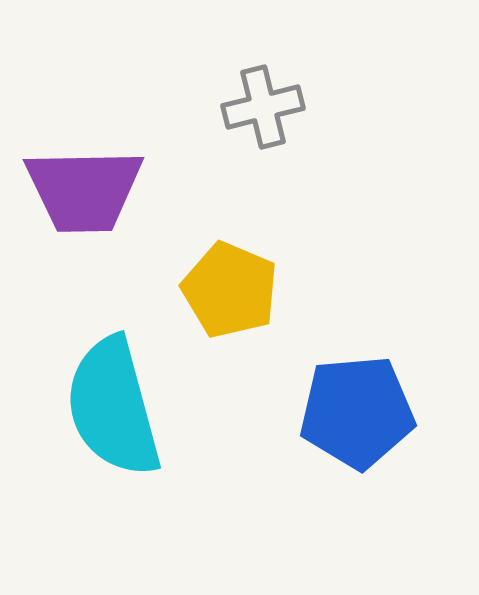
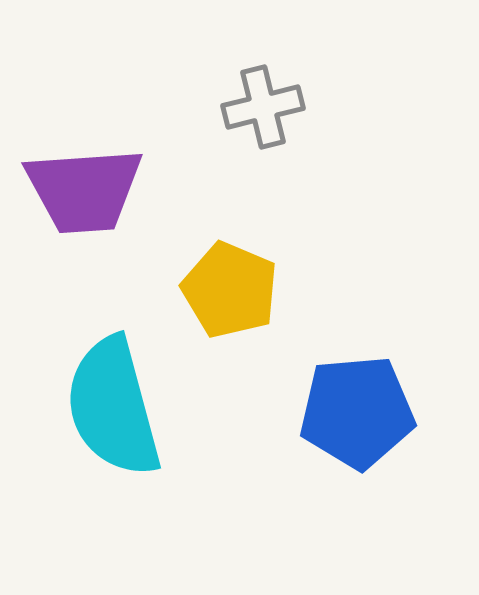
purple trapezoid: rotated 3 degrees counterclockwise
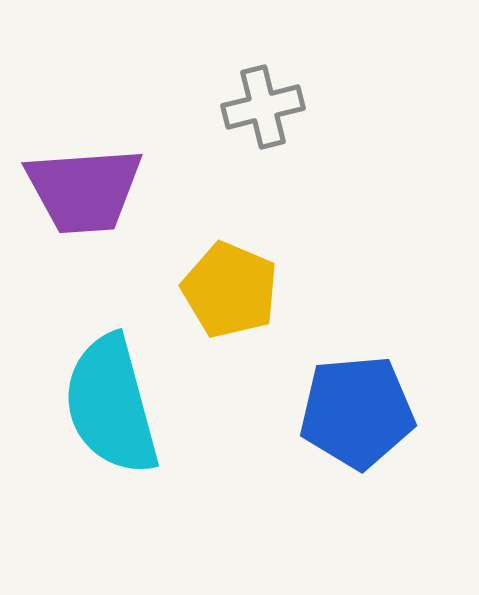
cyan semicircle: moved 2 px left, 2 px up
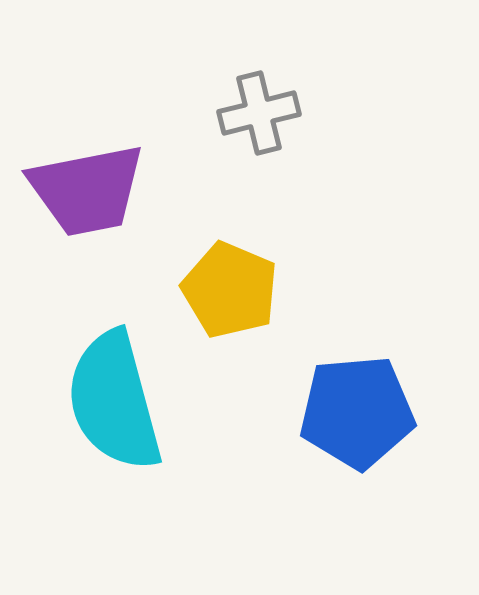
gray cross: moved 4 px left, 6 px down
purple trapezoid: moved 3 px right; rotated 7 degrees counterclockwise
cyan semicircle: moved 3 px right, 4 px up
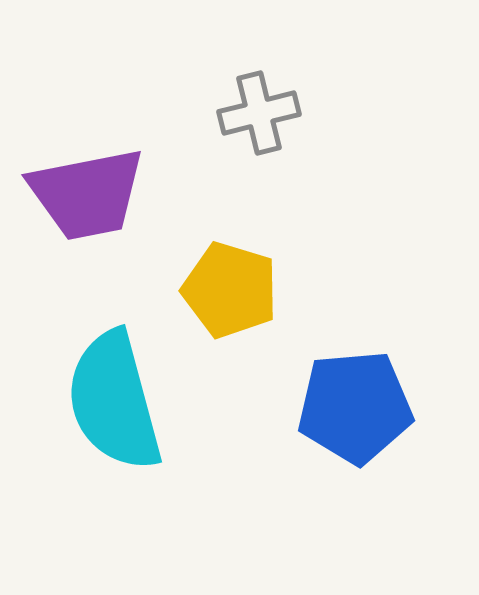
purple trapezoid: moved 4 px down
yellow pentagon: rotated 6 degrees counterclockwise
blue pentagon: moved 2 px left, 5 px up
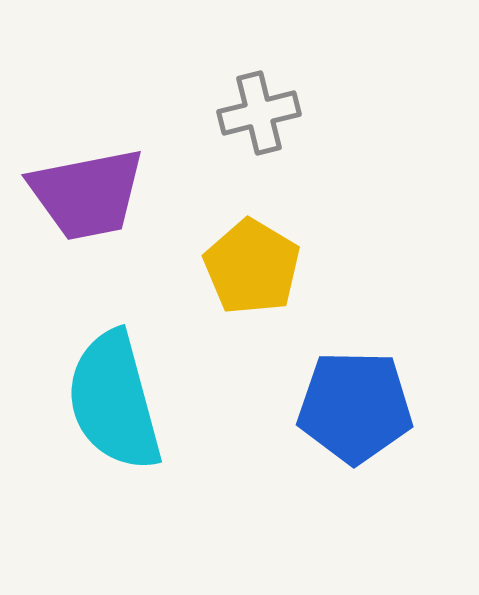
yellow pentagon: moved 22 px right, 23 px up; rotated 14 degrees clockwise
blue pentagon: rotated 6 degrees clockwise
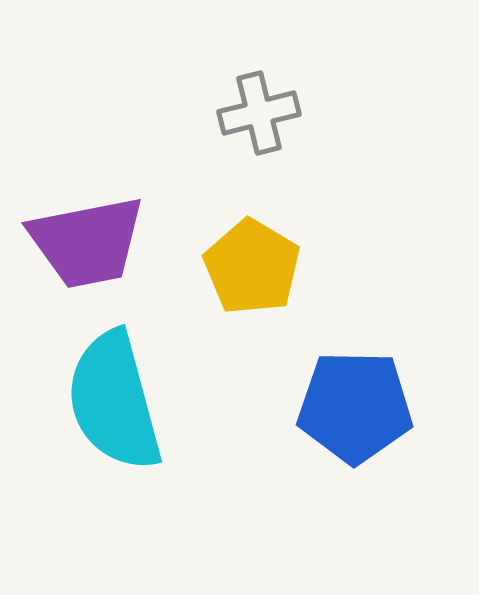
purple trapezoid: moved 48 px down
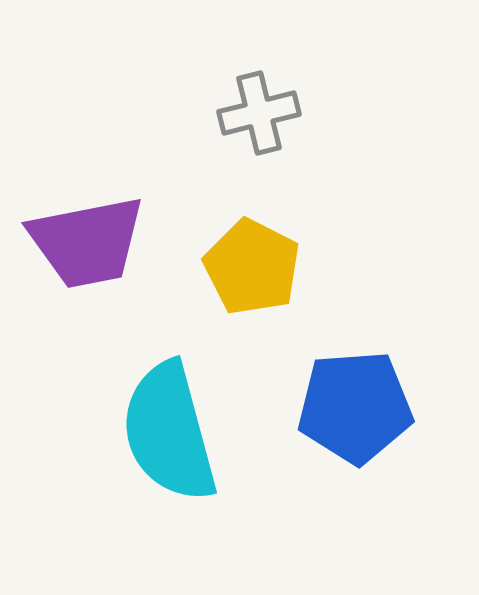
yellow pentagon: rotated 4 degrees counterclockwise
cyan semicircle: moved 55 px right, 31 px down
blue pentagon: rotated 5 degrees counterclockwise
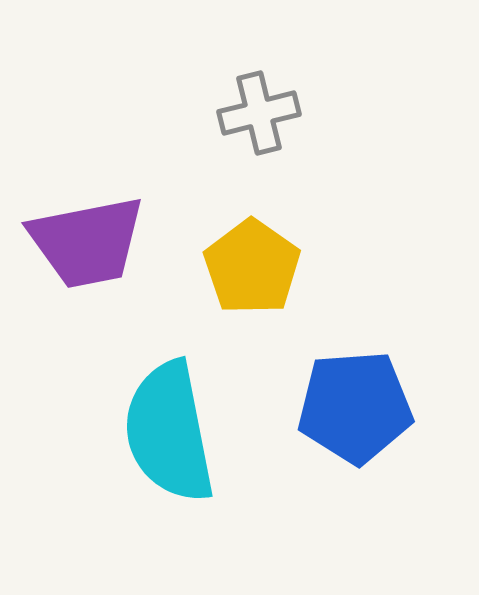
yellow pentagon: rotated 8 degrees clockwise
cyan semicircle: rotated 4 degrees clockwise
